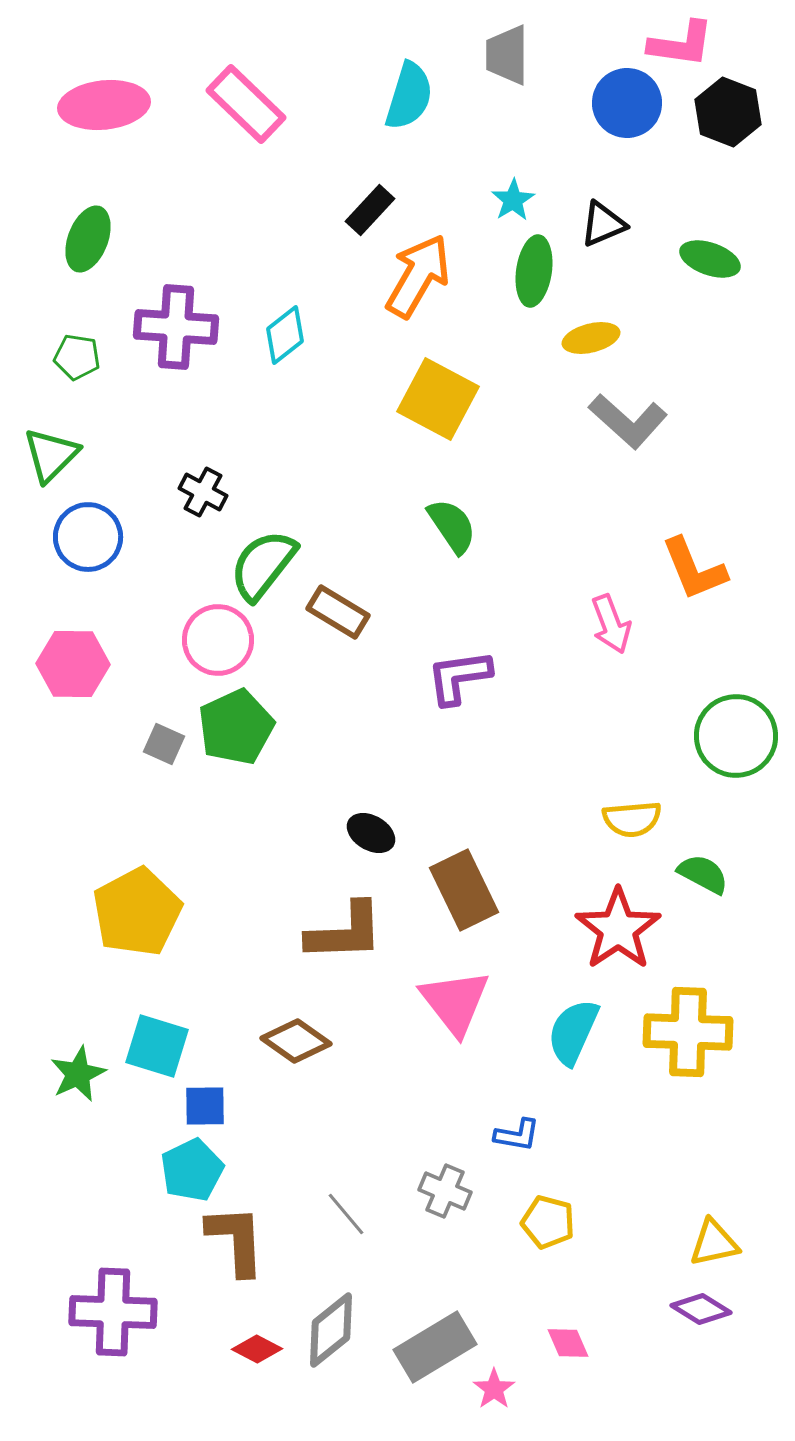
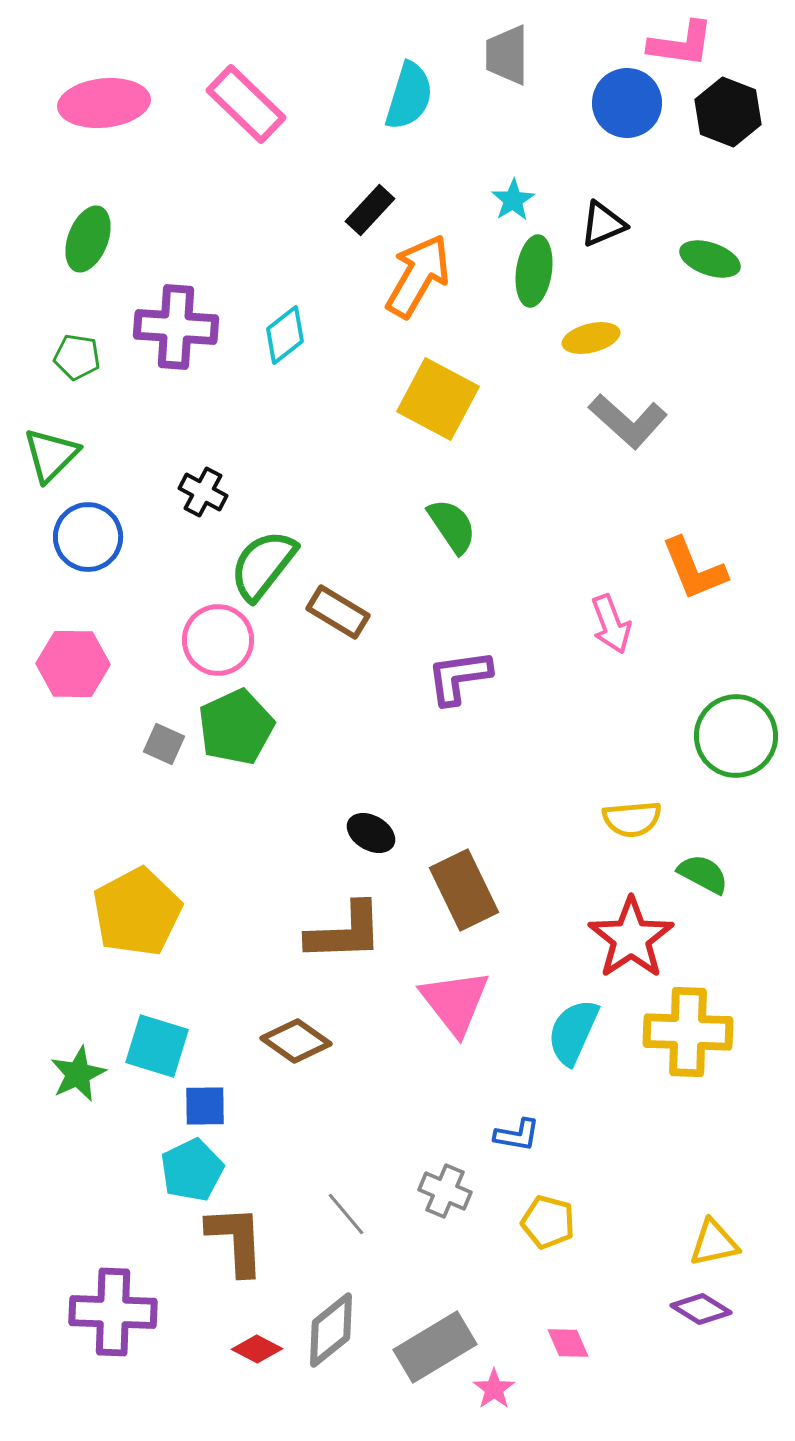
pink ellipse at (104, 105): moved 2 px up
red star at (618, 929): moved 13 px right, 9 px down
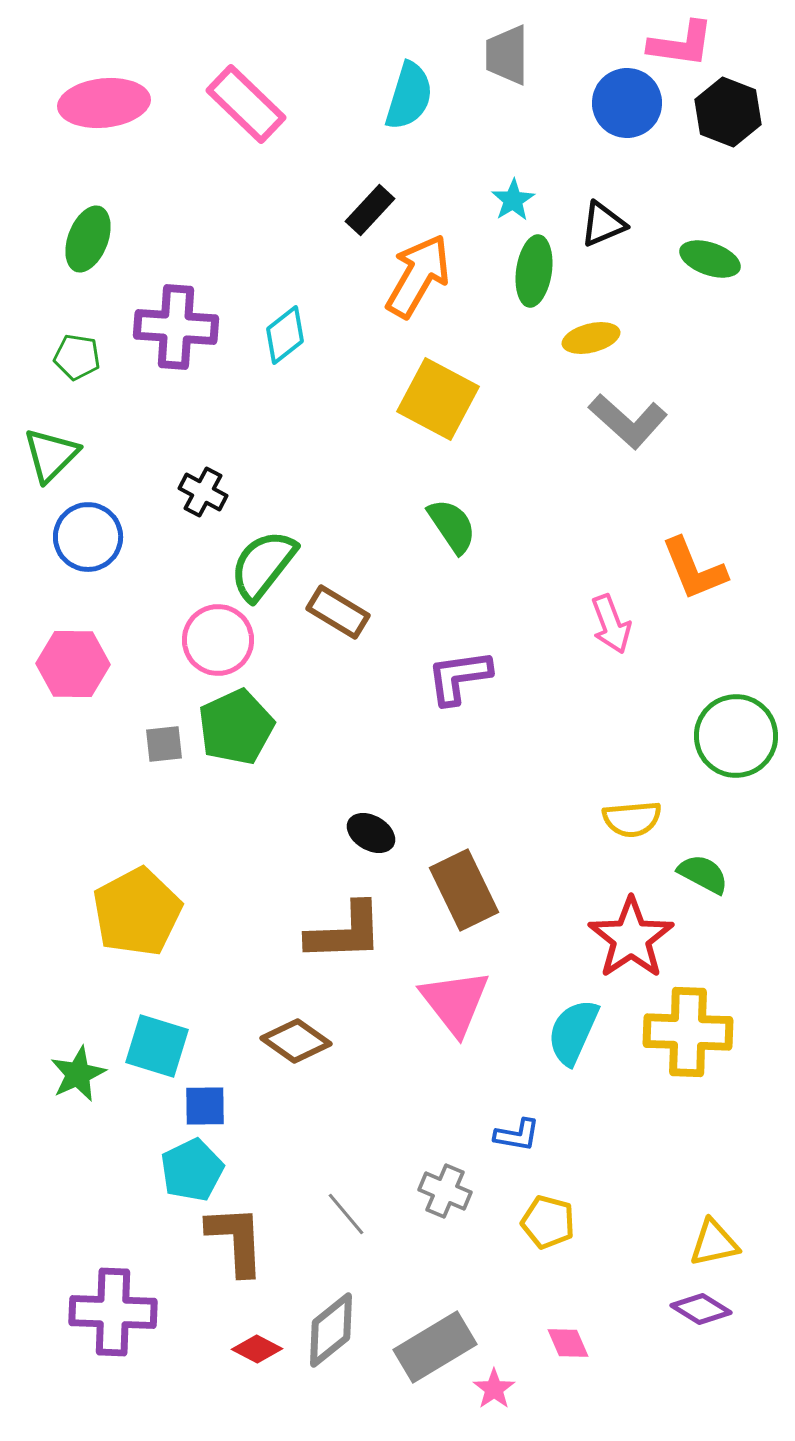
gray square at (164, 744): rotated 30 degrees counterclockwise
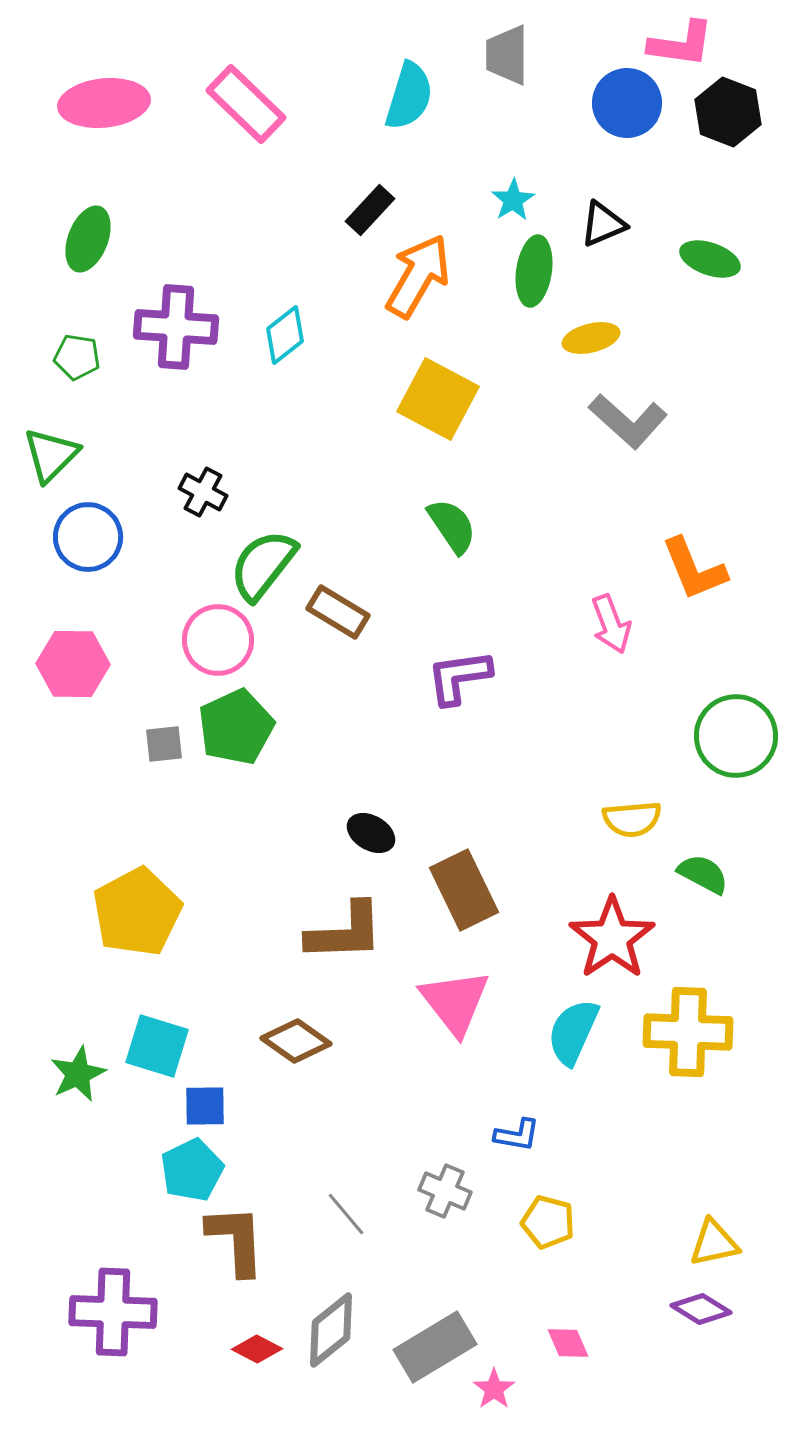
red star at (631, 938): moved 19 px left
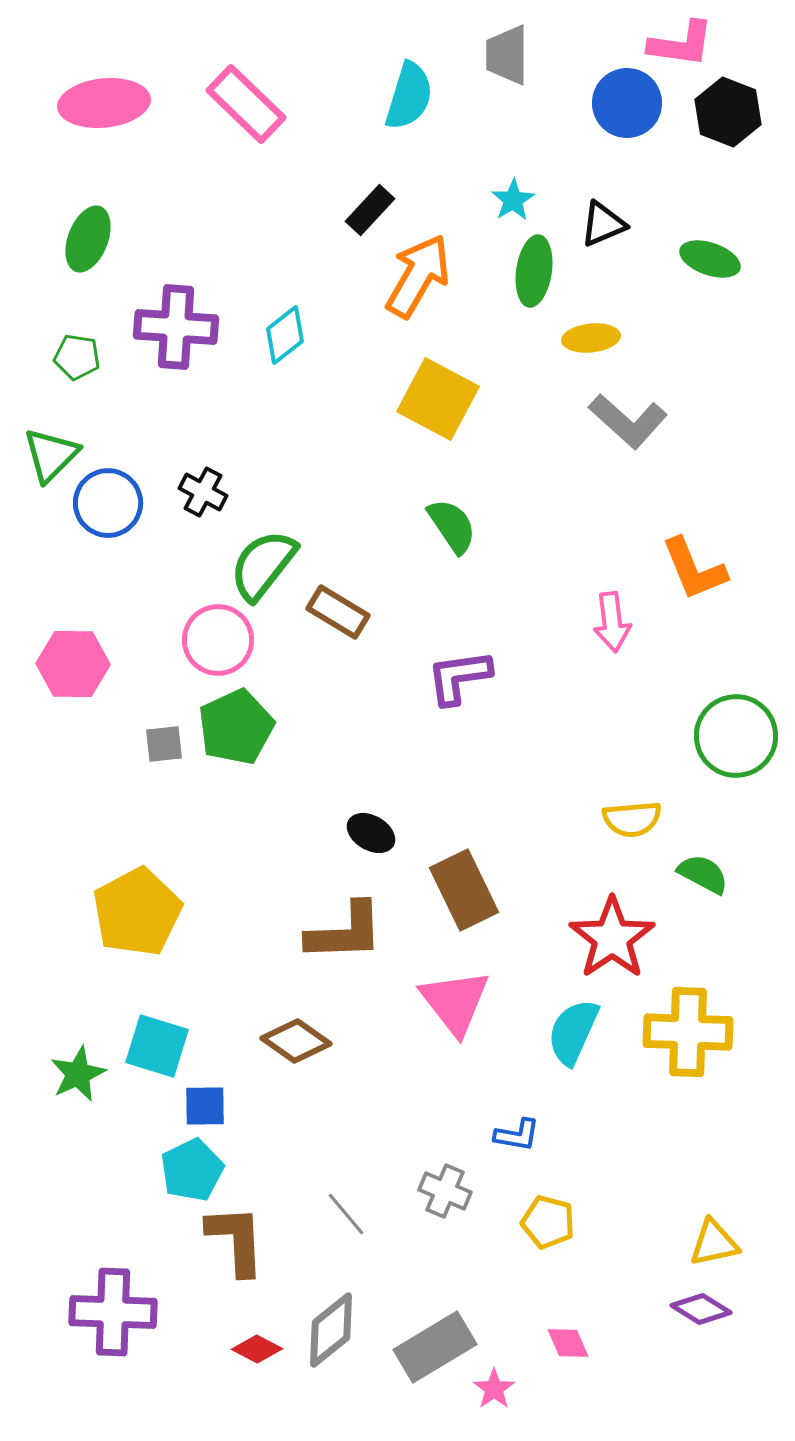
yellow ellipse at (591, 338): rotated 8 degrees clockwise
blue circle at (88, 537): moved 20 px right, 34 px up
pink arrow at (611, 624): moved 1 px right, 2 px up; rotated 14 degrees clockwise
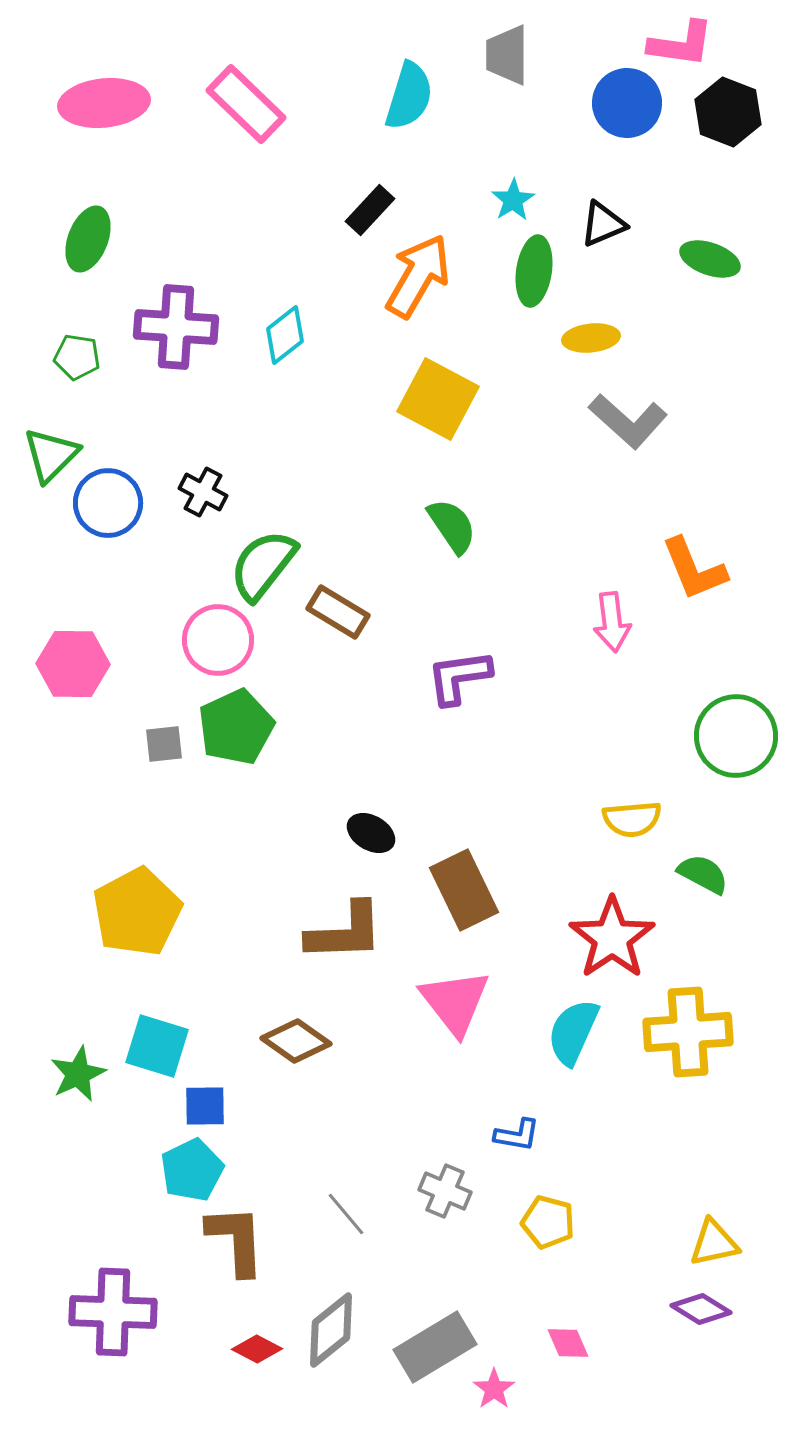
yellow cross at (688, 1032): rotated 6 degrees counterclockwise
